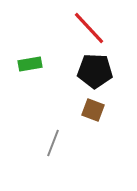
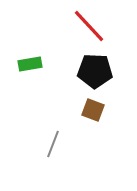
red line: moved 2 px up
gray line: moved 1 px down
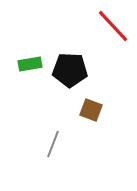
red line: moved 24 px right
black pentagon: moved 25 px left, 1 px up
brown square: moved 2 px left
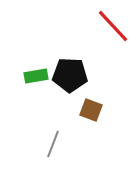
green rectangle: moved 6 px right, 12 px down
black pentagon: moved 5 px down
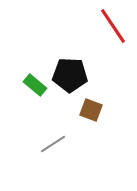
red line: rotated 9 degrees clockwise
green rectangle: moved 1 px left, 9 px down; rotated 50 degrees clockwise
gray line: rotated 36 degrees clockwise
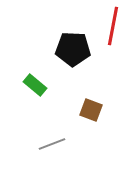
red line: rotated 45 degrees clockwise
black pentagon: moved 3 px right, 26 px up
gray line: moved 1 px left; rotated 12 degrees clockwise
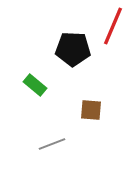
red line: rotated 12 degrees clockwise
brown square: rotated 15 degrees counterclockwise
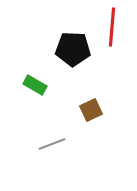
red line: moved 1 px left, 1 px down; rotated 18 degrees counterclockwise
green rectangle: rotated 10 degrees counterclockwise
brown square: rotated 30 degrees counterclockwise
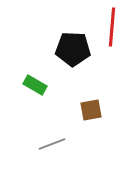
brown square: rotated 15 degrees clockwise
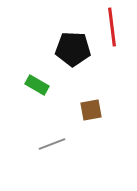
red line: rotated 12 degrees counterclockwise
green rectangle: moved 2 px right
